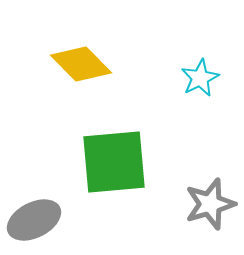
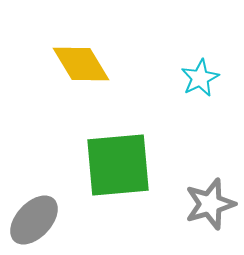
yellow diamond: rotated 14 degrees clockwise
green square: moved 4 px right, 3 px down
gray ellipse: rotated 20 degrees counterclockwise
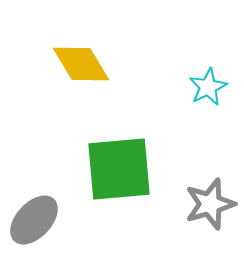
cyan star: moved 8 px right, 9 px down
green square: moved 1 px right, 4 px down
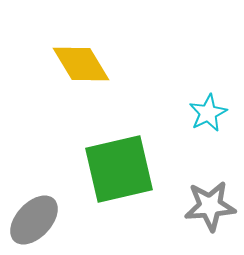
cyan star: moved 26 px down
green square: rotated 8 degrees counterclockwise
gray star: moved 2 px down; rotated 12 degrees clockwise
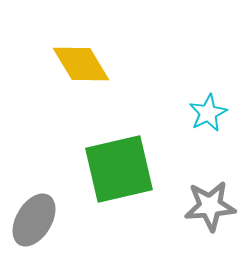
gray ellipse: rotated 12 degrees counterclockwise
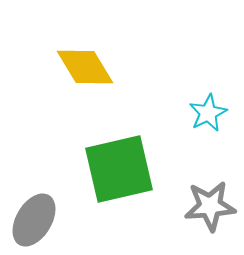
yellow diamond: moved 4 px right, 3 px down
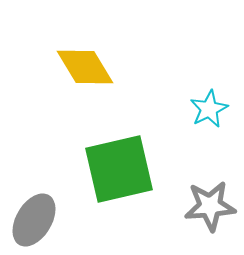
cyan star: moved 1 px right, 4 px up
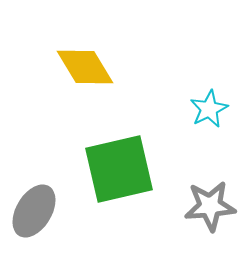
gray ellipse: moved 9 px up
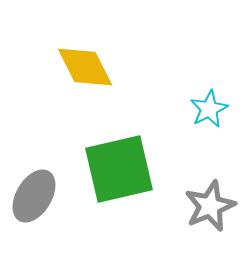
yellow diamond: rotated 4 degrees clockwise
gray star: rotated 18 degrees counterclockwise
gray ellipse: moved 15 px up
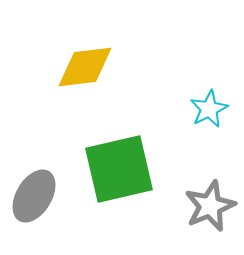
yellow diamond: rotated 70 degrees counterclockwise
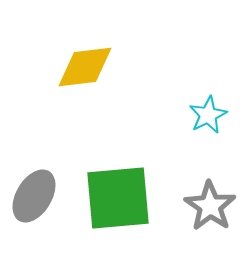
cyan star: moved 1 px left, 6 px down
green square: moved 1 px left, 29 px down; rotated 8 degrees clockwise
gray star: rotated 15 degrees counterclockwise
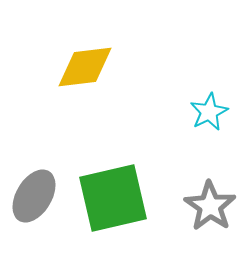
cyan star: moved 1 px right, 3 px up
green square: moved 5 px left; rotated 8 degrees counterclockwise
